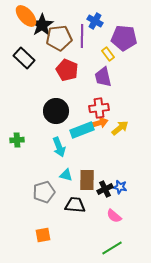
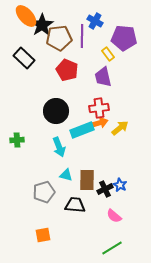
blue star: moved 2 px up; rotated 16 degrees clockwise
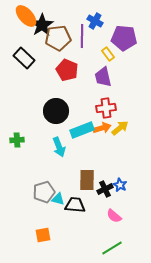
brown pentagon: moved 1 px left
red cross: moved 7 px right
orange arrow: moved 3 px right, 5 px down
cyan triangle: moved 8 px left, 24 px down
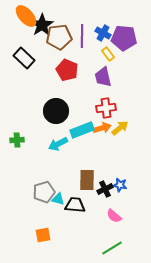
blue cross: moved 8 px right, 12 px down
brown pentagon: moved 1 px right, 1 px up
cyan arrow: moved 1 px left, 3 px up; rotated 84 degrees clockwise
blue star: rotated 16 degrees counterclockwise
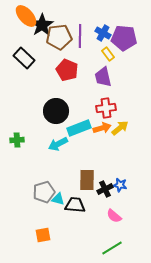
purple line: moved 2 px left
cyan rectangle: moved 3 px left, 2 px up
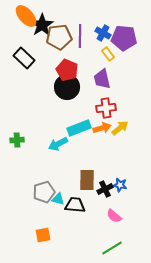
purple trapezoid: moved 1 px left, 2 px down
black circle: moved 11 px right, 24 px up
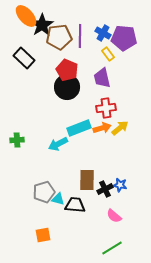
purple trapezoid: moved 1 px up
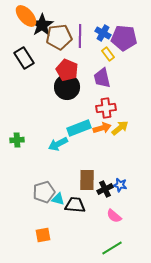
black rectangle: rotated 15 degrees clockwise
